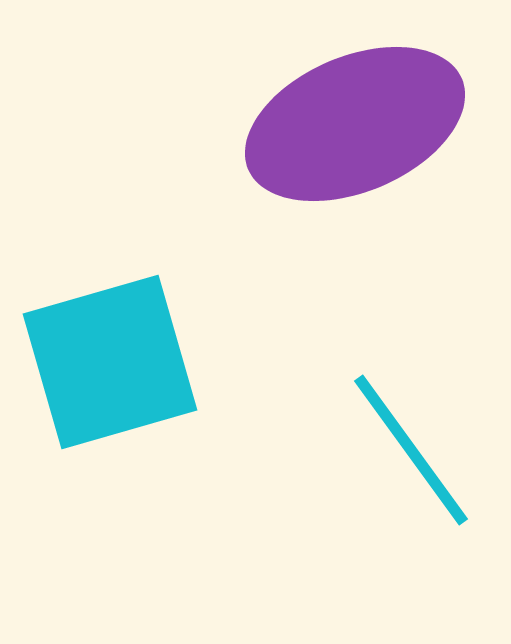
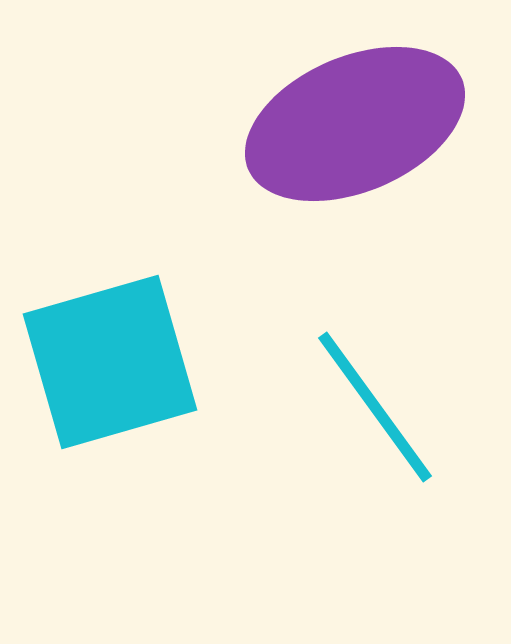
cyan line: moved 36 px left, 43 px up
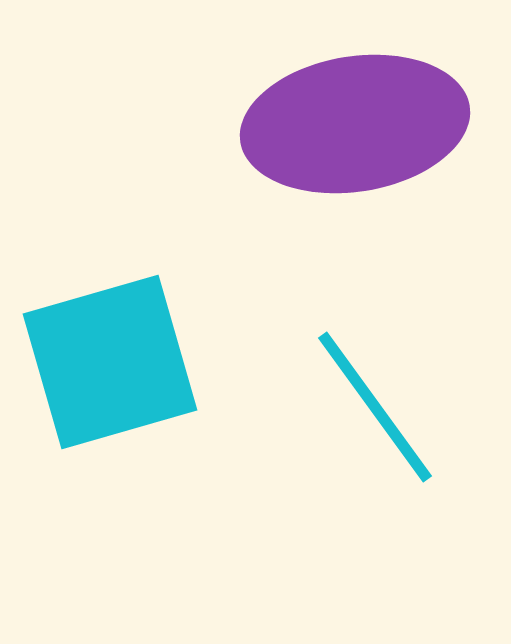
purple ellipse: rotated 14 degrees clockwise
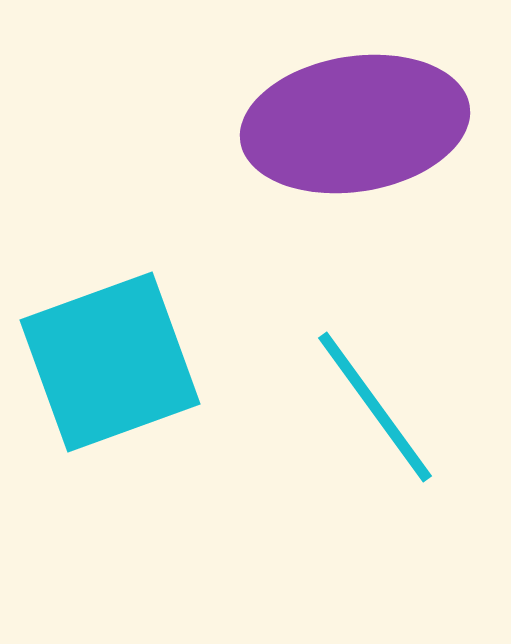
cyan square: rotated 4 degrees counterclockwise
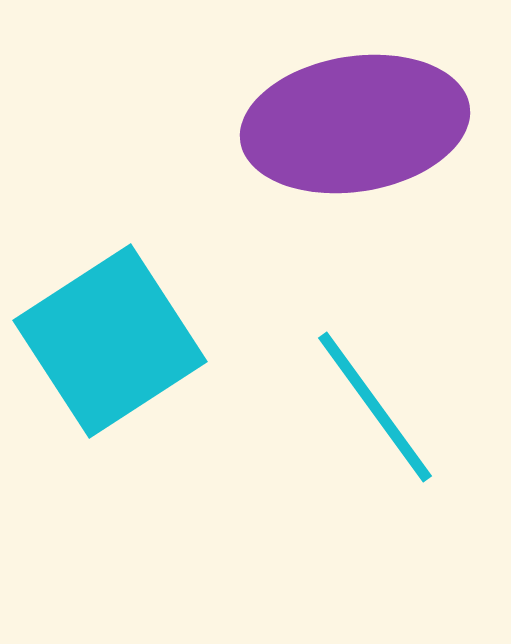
cyan square: moved 21 px up; rotated 13 degrees counterclockwise
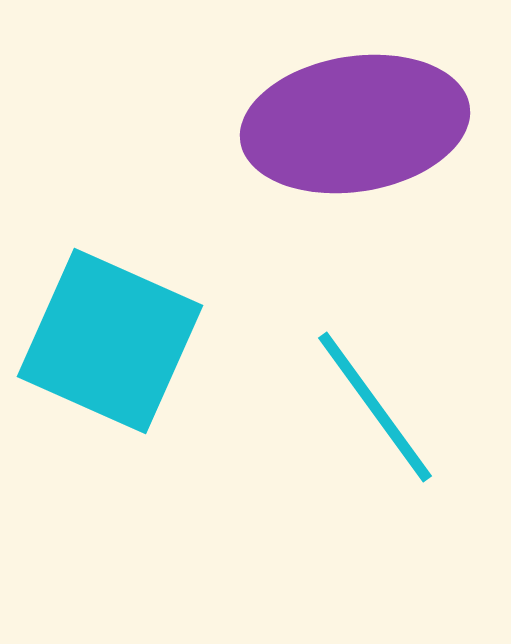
cyan square: rotated 33 degrees counterclockwise
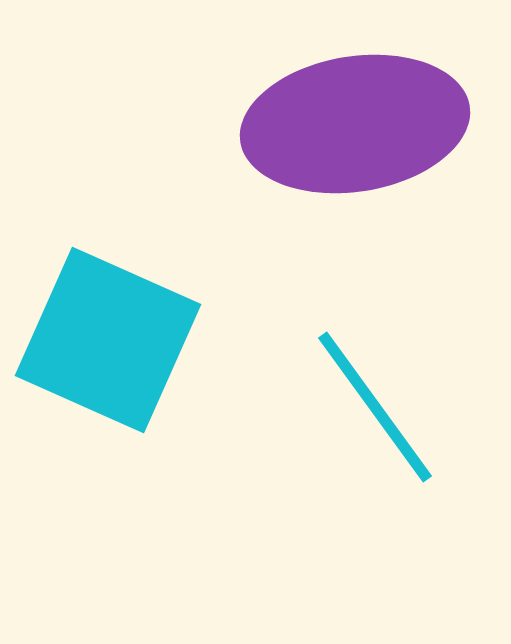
cyan square: moved 2 px left, 1 px up
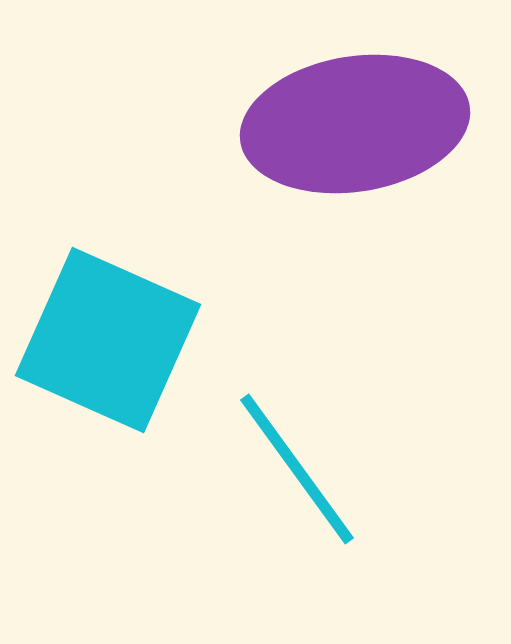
cyan line: moved 78 px left, 62 px down
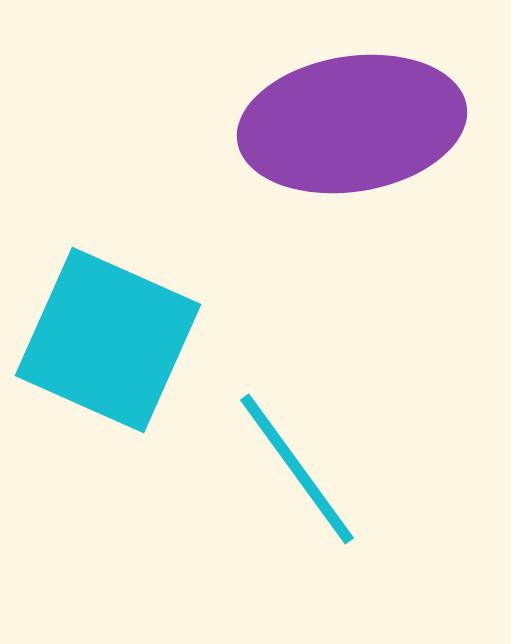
purple ellipse: moved 3 px left
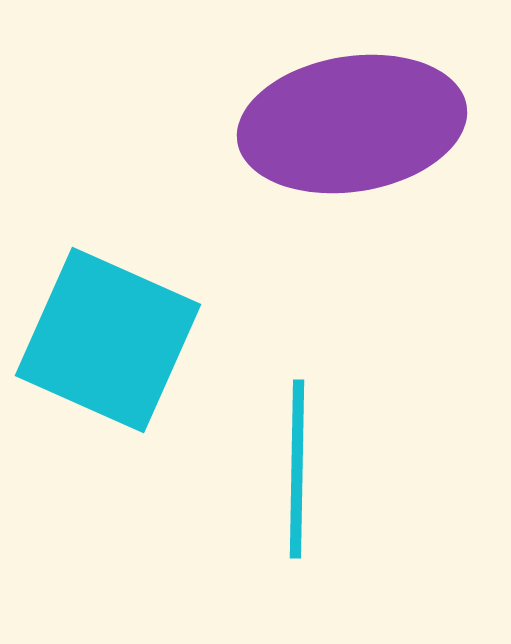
cyan line: rotated 37 degrees clockwise
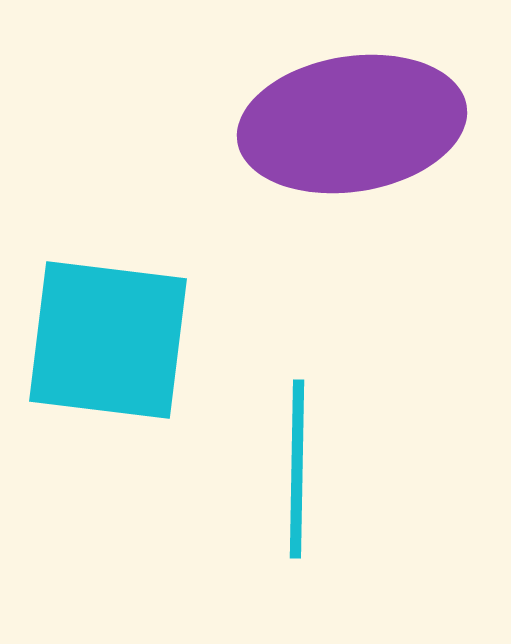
cyan square: rotated 17 degrees counterclockwise
